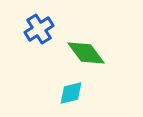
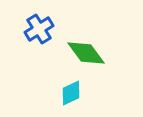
cyan diamond: rotated 12 degrees counterclockwise
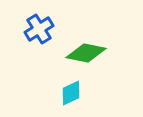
green diamond: rotated 42 degrees counterclockwise
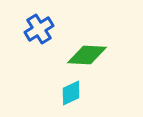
green diamond: moved 1 px right, 2 px down; rotated 9 degrees counterclockwise
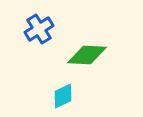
cyan diamond: moved 8 px left, 3 px down
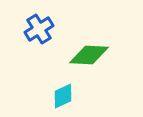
green diamond: moved 2 px right
